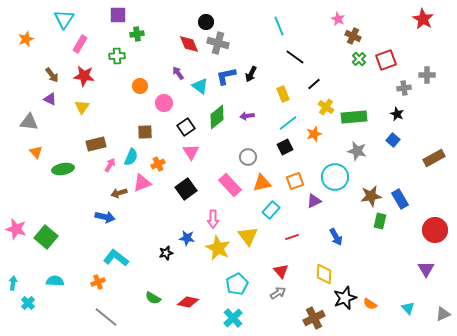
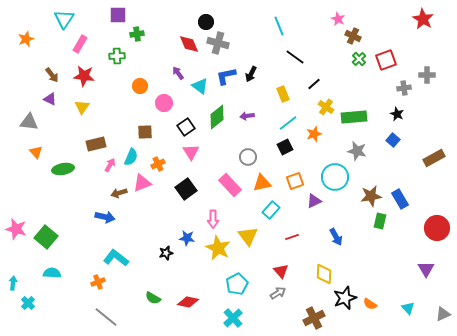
red circle at (435, 230): moved 2 px right, 2 px up
cyan semicircle at (55, 281): moved 3 px left, 8 px up
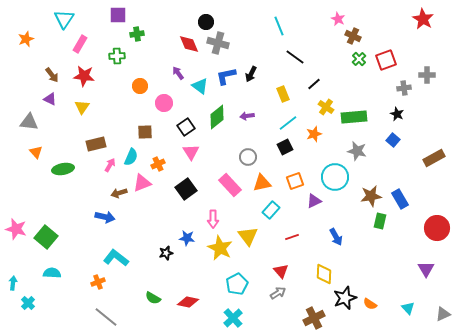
yellow star at (218, 248): moved 2 px right
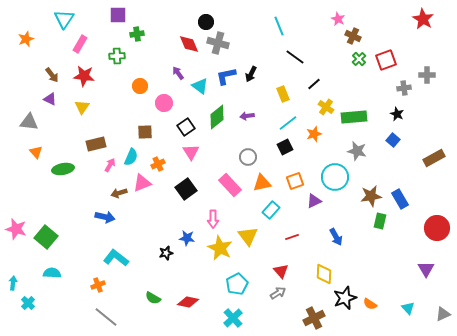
orange cross at (98, 282): moved 3 px down
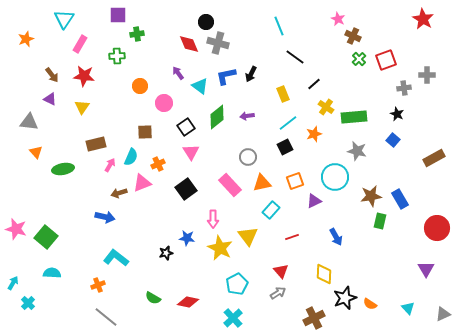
cyan arrow at (13, 283): rotated 24 degrees clockwise
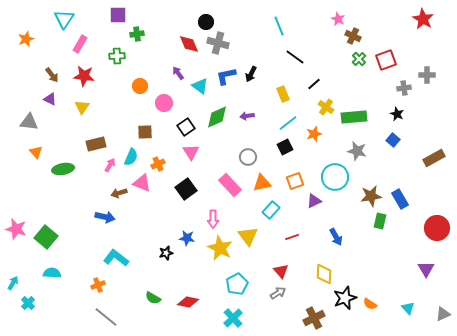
green diamond at (217, 117): rotated 15 degrees clockwise
pink triangle at (142, 183): rotated 42 degrees clockwise
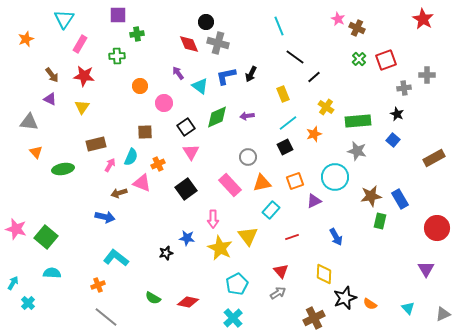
brown cross at (353, 36): moved 4 px right, 8 px up
black line at (314, 84): moved 7 px up
green rectangle at (354, 117): moved 4 px right, 4 px down
